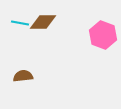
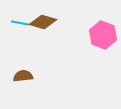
brown diamond: rotated 16 degrees clockwise
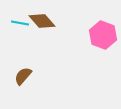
brown diamond: moved 1 px left, 1 px up; rotated 32 degrees clockwise
brown semicircle: rotated 42 degrees counterclockwise
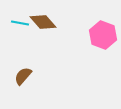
brown diamond: moved 1 px right, 1 px down
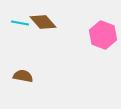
brown semicircle: rotated 60 degrees clockwise
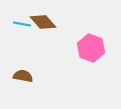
cyan line: moved 2 px right, 1 px down
pink hexagon: moved 12 px left, 13 px down
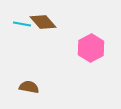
pink hexagon: rotated 12 degrees clockwise
brown semicircle: moved 6 px right, 11 px down
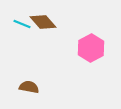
cyan line: rotated 12 degrees clockwise
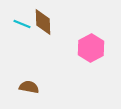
brown diamond: rotated 40 degrees clockwise
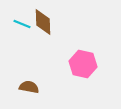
pink hexagon: moved 8 px left, 16 px down; rotated 20 degrees counterclockwise
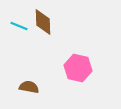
cyan line: moved 3 px left, 2 px down
pink hexagon: moved 5 px left, 4 px down
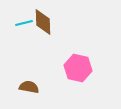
cyan line: moved 5 px right, 3 px up; rotated 36 degrees counterclockwise
